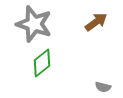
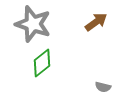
gray star: moved 1 px left
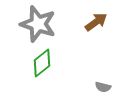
gray star: moved 5 px right
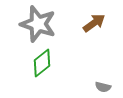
brown arrow: moved 2 px left, 1 px down
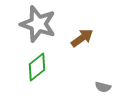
brown arrow: moved 12 px left, 15 px down
green diamond: moved 5 px left, 4 px down
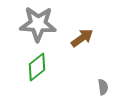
gray star: rotated 15 degrees counterclockwise
gray semicircle: rotated 112 degrees counterclockwise
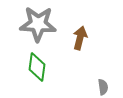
brown arrow: moved 2 px left; rotated 40 degrees counterclockwise
green diamond: rotated 44 degrees counterclockwise
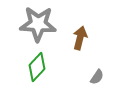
green diamond: rotated 36 degrees clockwise
gray semicircle: moved 6 px left, 10 px up; rotated 42 degrees clockwise
